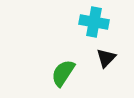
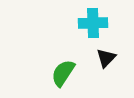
cyan cross: moved 1 px left, 1 px down; rotated 12 degrees counterclockwise
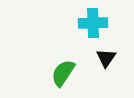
black triangle: rotated 10 degrees counterclockwise
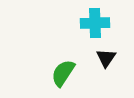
cyan cross: moved 2 px right
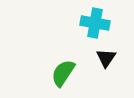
cyan cross: rotated 12 degrees clockwise
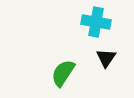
cyan cross: moved 1 px right, 1 px up
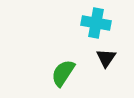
cyan cross: moved 1 px down
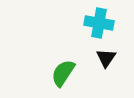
cyan cross: moved 3 px right
